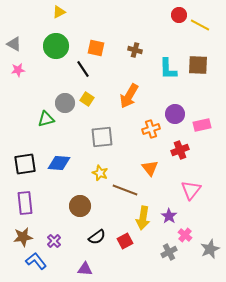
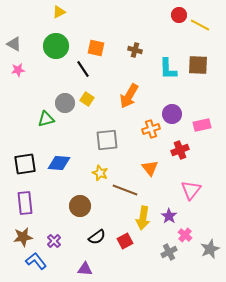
purple circle: moved 3 px left
gray square: moved 5 px right, 3 px down
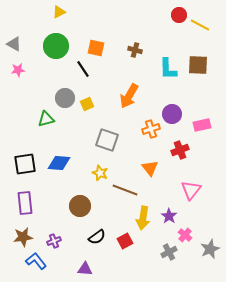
yellow square: moved 5 px down; rotated 32 degrees clockwise
gray circle: moved 5 px up
gray square: rotated 25 degrees clockwise
purple cross: rotated 24 degrees clockwise
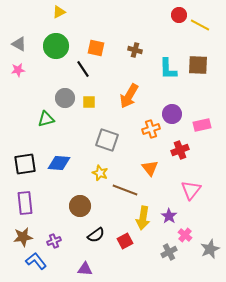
gray triangle: moved 5 px right
yellow square: moved 2 px right, 2 px up; rotated 24 degrees clockwise
black semicircle: moved 1 px left, 2 px up
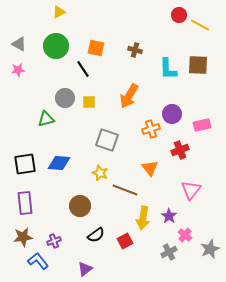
blue L-shape: moved 2 px right
purple triangle: rotated 42 degrees counterclockwise
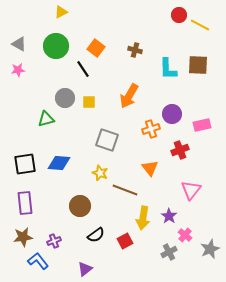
yellow triangle: moved 2 px right
orange square: rotated 24 degrees clockwise
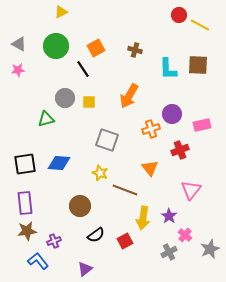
orange square: rotated 24 degrees clockwise
brown star: moved 4 px right, 6 px up
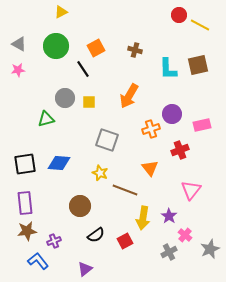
brown square: rotated 15 degrees counterclockwise
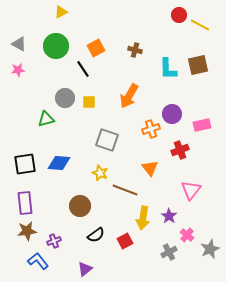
pink cross: moved 2 px right
